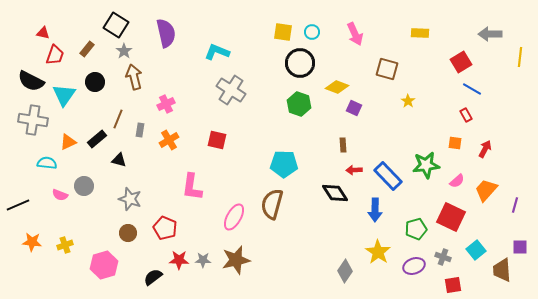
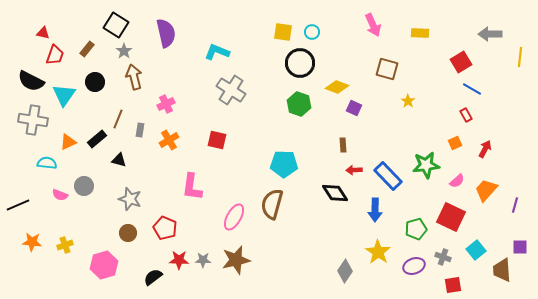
pink arrow at (355, 34): moved 18 px right, 9 px up
orange square at (455, 143): rotated 32 degrees counterclockwise
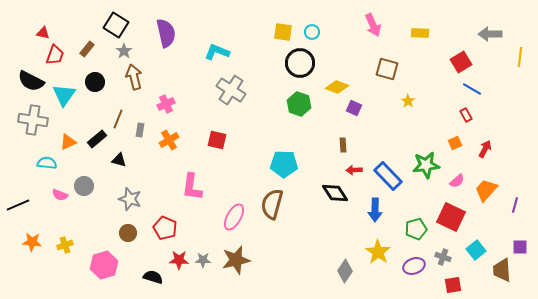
black semicircle at (153, 277): rotated 54 degrees clockwise
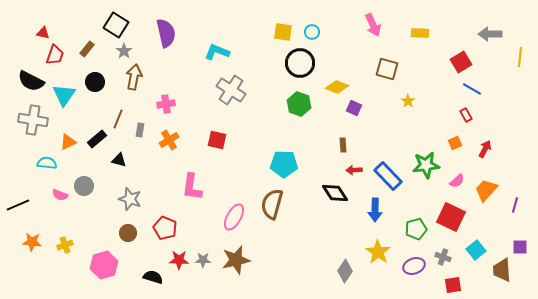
brown arrow at (134, 77): rotated 25 degrees clockwise
pink cross at (166, 104): rotated 18 degrees clockwise
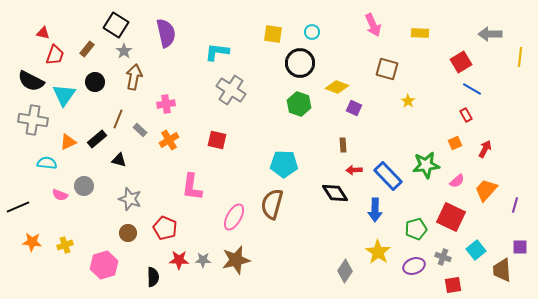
yellow square at (283, 32): moved 10 px left, 2 px down
cyan L-shape at (217, 52): rotated 15 degrees counterclockwise
gray rectangle at (140, 130): rotated 56 degrees counterclockwise
black line at (18, 205): moved 2 px down
black semicircle at (153, 277): rotated 72 degrees clockwise
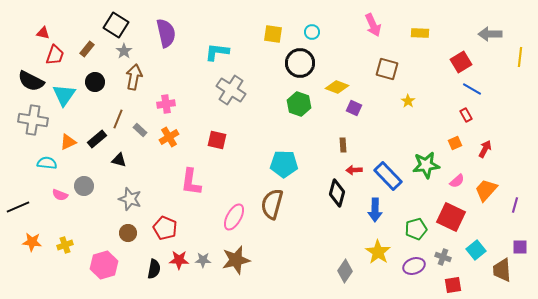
orange cross at (169, 140): moved 3 px up
pink L-shape at (192, 187): moved 1 px left, 5 px up
black diamond at (335, 193): moved 2 px right; rotated 48 degrees clockwise
black semicircle at (153, 277): moved 1 px right, 8 px up; rotated 12 degrees clockwise
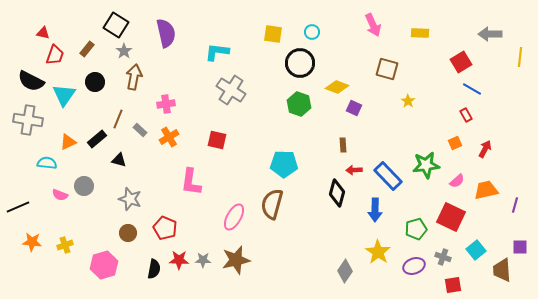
gray cross at (33, 120): moved 5 px left
orange trapezoid at (486, 190): rotated 35 degrees clockwise
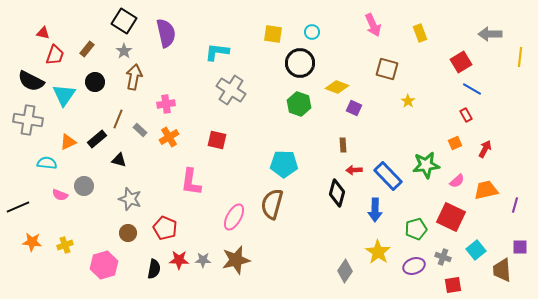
black square at (116, 25): moved 8 px right, 4 px up
yellow rectangle at (420, 33): rotated 66 degrees clockwise
